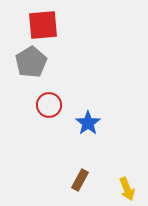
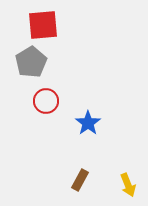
red circle: moved 3 px left, 4 px up
yellow arrow: moved 1 px right, 4 px up
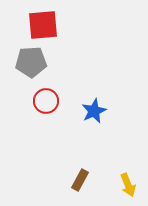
gray pentagon: rotated 28 degrees clockwise
blue star: moved 6 px right, 12 px up; rotated 10 degrees clockwise
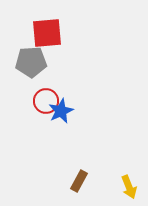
red square: moved 4 px right, 8 px down
blue star: moved 33 px left
brown rectangle: moved 1 px left, 1 px down
yellow arrow: moved 1 px right, 2 px down
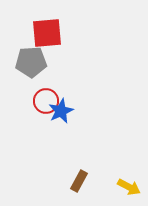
yellow arrow: rotated 40 degrees counterclockwise
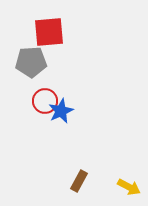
red square: moved 2 px right, 1 px up
red circle: moved 1 px left
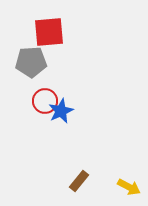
brown rectangle: rotated 10 degrees clockwise
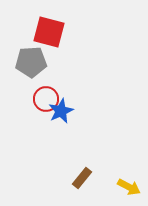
red square: rotated 20 degrees clockwise
red circle: moved 1 px right, 2 px up
brown rectangle: moved 3 px right, 3 px up
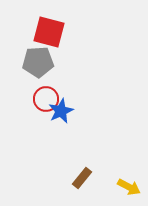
gray pentagon: moved 7 px right
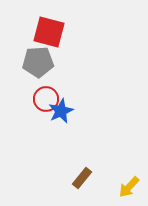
yellow arrow: rotated 105 degrees clockwise
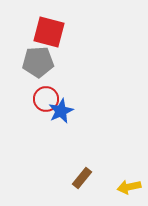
yellow arrow: rotated 35 degrees clockwise
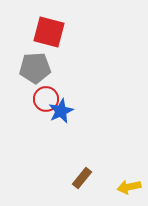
gray pentagon: moved 3 px left, 6 px down
